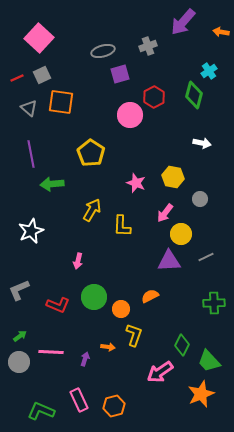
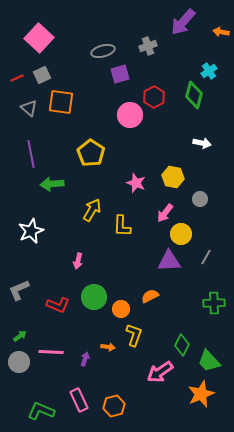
gray line at (206, 257): rotated 35 degrees counterclockwise
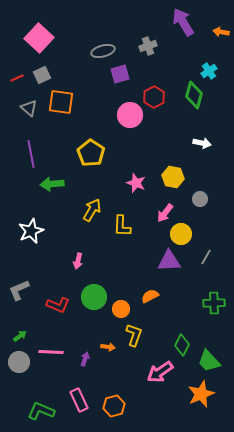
purple arrow at (183, 22): rotated 108 degrees clockwise
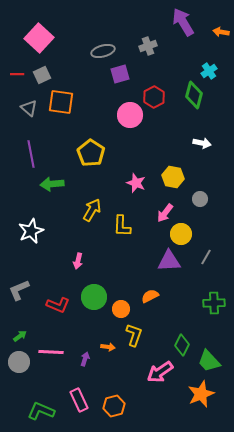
red line at (17, 78): moved 4 px up; rotated 24 degrees clockwise
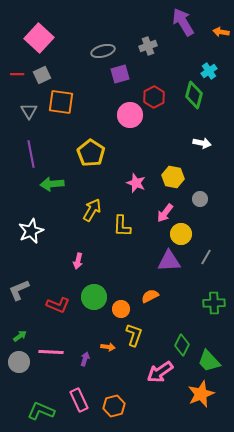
gray triangle at (29, 108): moved 3 px down; rotated 18 degrees clockwise
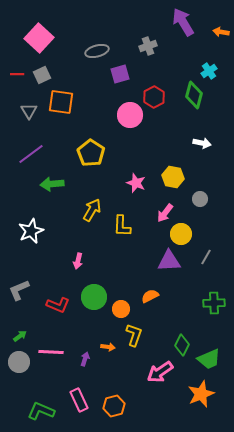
gray ellipse at (103, 51): moved 6 px left
purple line at (31, 154): rotated 64 degrees clockwise
green trapezoid at (209, 361): moved 2 px up; rotated 70 degrees counterclockwise
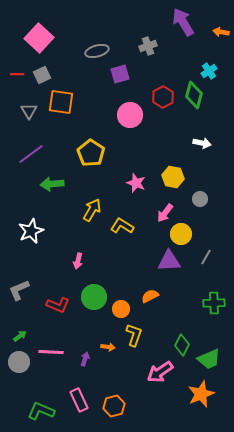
red hexagon at (154, 97): moved 9 px right
yellow L-shape at (122, 226): rotated 120 degrees clockwise
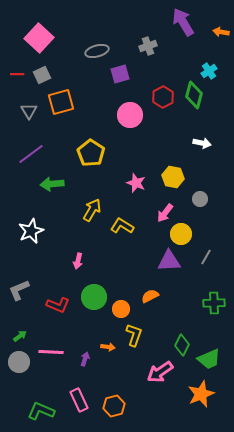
orange square at (61, 102): rotated 24 degrees counterclockwise
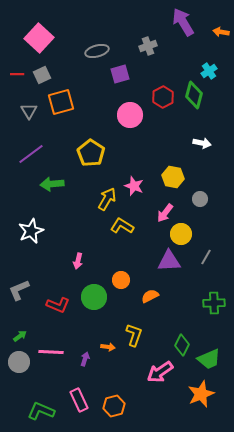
pink star at (136, 183): moved 2 px left, 3 px down
yellow arrow at (92, 210): moved 15 px right, 11 px up
orange circle at (121, 309): moved 29 px up
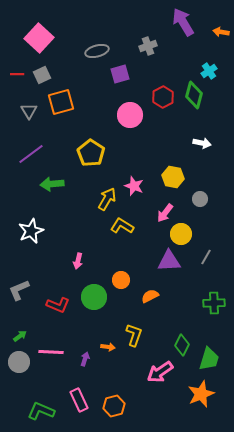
green trapezoid at (209, 359): rotated 50 degrees counterclockwise
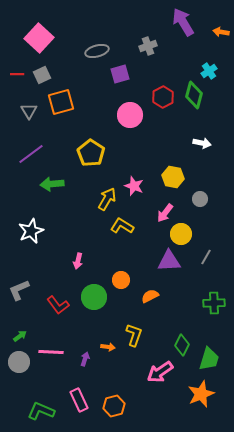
red L-shape at (58, 305): rotated 30 degrees clockwise
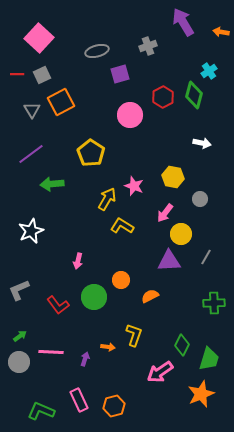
orange square at (61, 102): rotated 12 degrees counterclockwise
gray triangle at (29, 111): moved 3 px right, 1 px up
